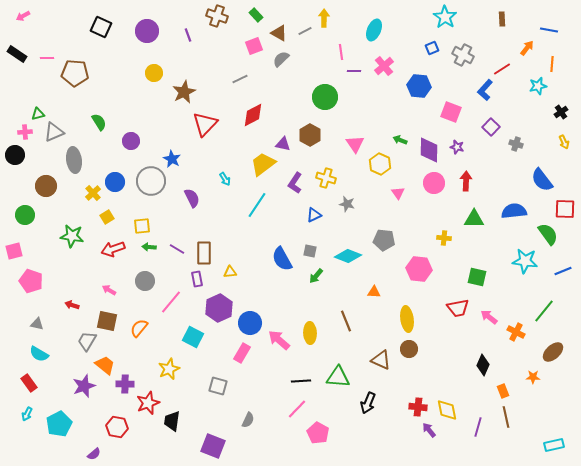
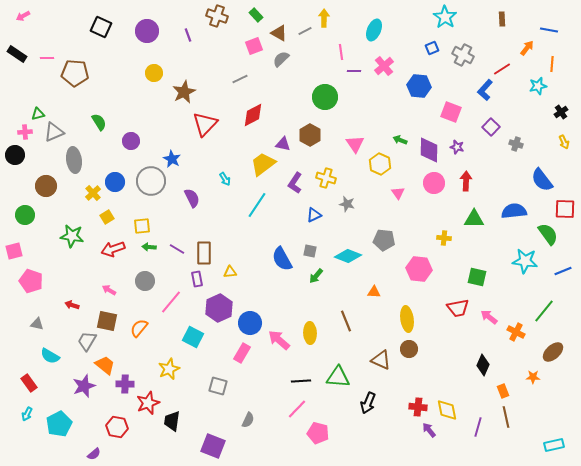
cyan semicircle at (39, 354): moved 11 px right, 2 px down
pink pentagon at (318, 433): rotated 15 degrees counterclockwise
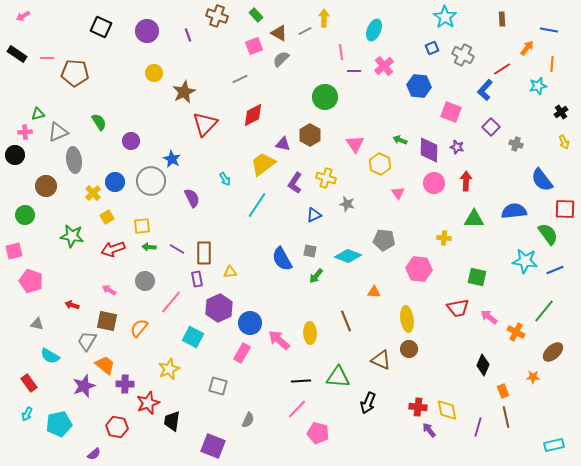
gray triangle at (54, 132): moved 4 px right
blue line at (563, 271): moved 8 px left, 1 px up
cyan pentagon at (59, 424): rotated 15 degrees clockwise
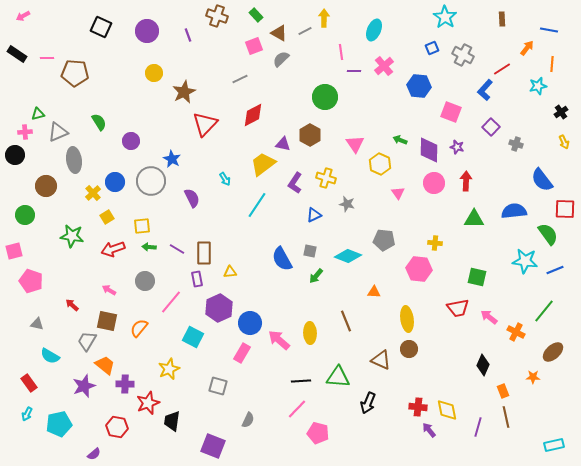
yellow cross at (444, 238): moved 9 px left, 5 px down
red arrow at (72, 305): rotated 24 degrees clockwise
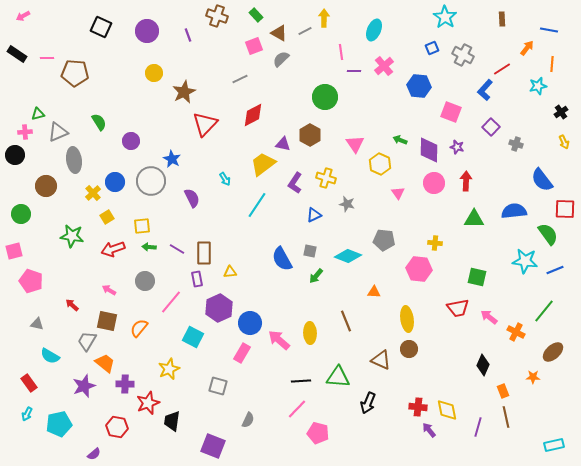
green circle at (25, 215): moved 4 px left, 1 px up
orange trapezoid at (105, 365): moved 2 px up
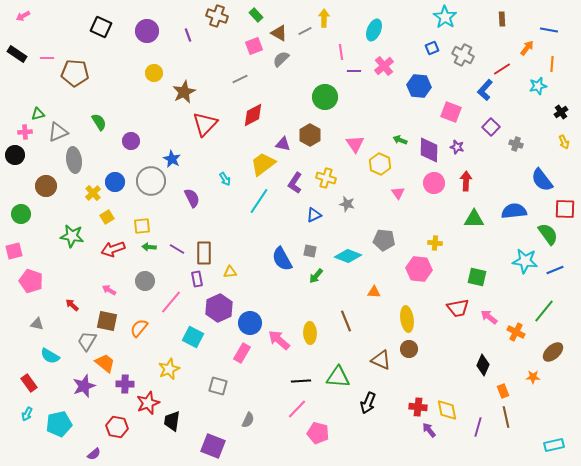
cyan line at (257, 205): moved 2 px right, 4 px up
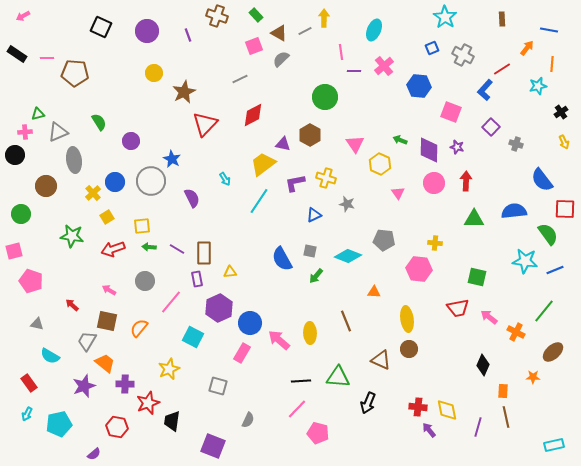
purple L-shape at (295, 183): rotated 45 degrees clockwise
orange rectangle at (503, 391): rotated 24 degrees clockwise
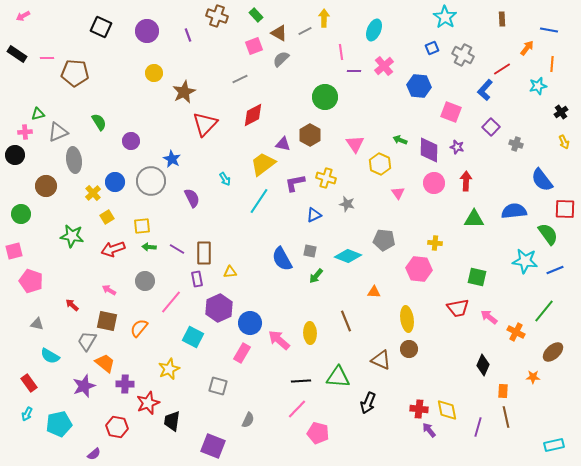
red cross at (418, 407): moved 1 px right, 2 px down
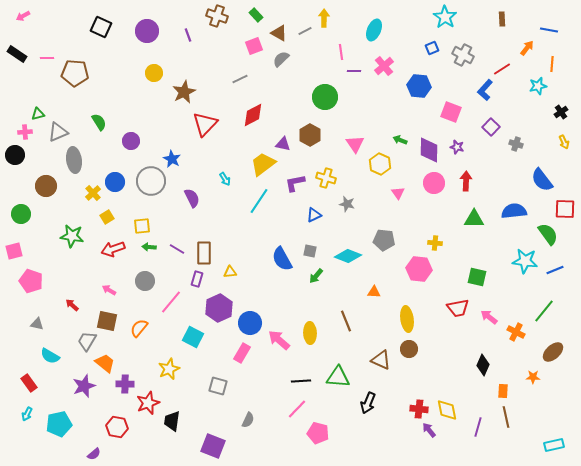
purple rectangle at (197, 279): rotated 28 degrees clockwise
